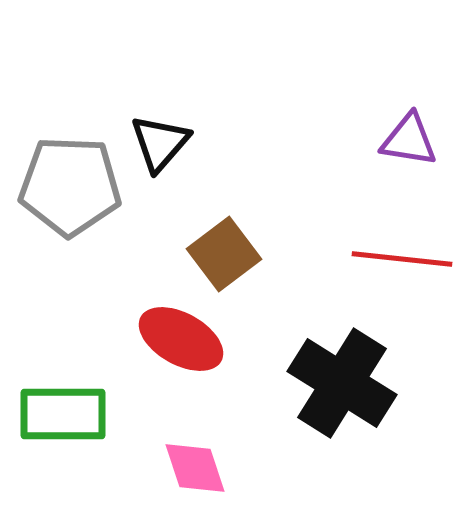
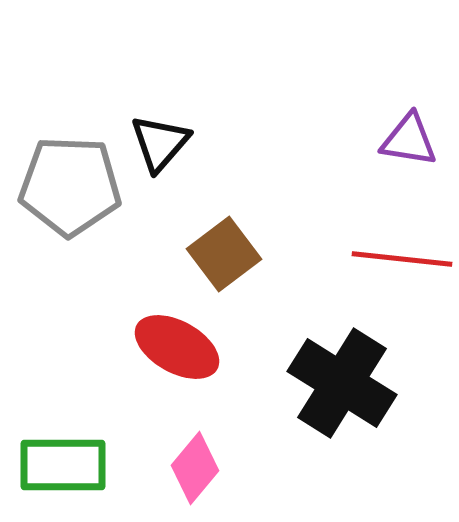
red ellipse: moved 4 px left, 8 px down
green rectangle: moved 51 px down
pink diamond: rotated 58 degrees clockwise
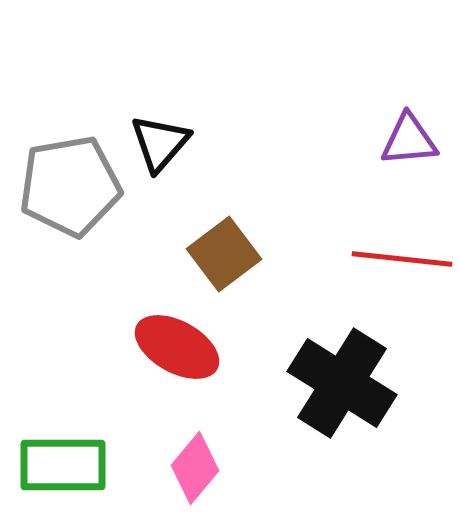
purple triangle: rotated 14 degrees counterclockwise
gray pentagon: rotated 12 degrees counterclockwise
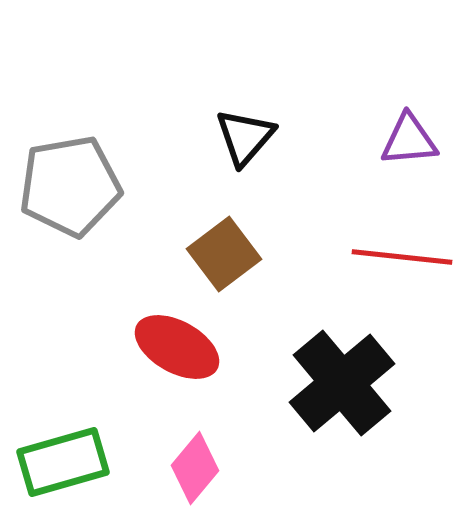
black triangle: moved 85 px right, 6 px up
red line: moved 2 px up
black cross: rotated 18 degrees clockwise
green rectangle: moved 3 px up; rotated 16 degrees counterclockwise
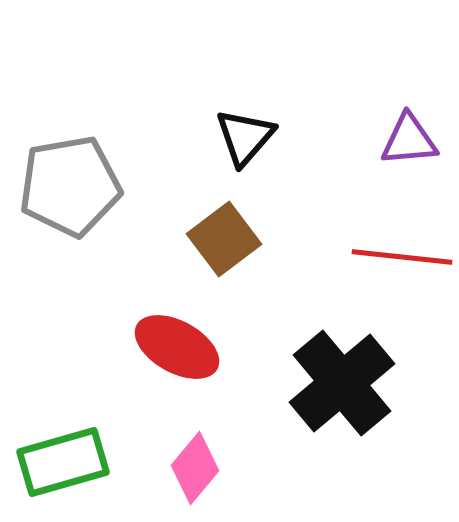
brown square: moved 15 px up
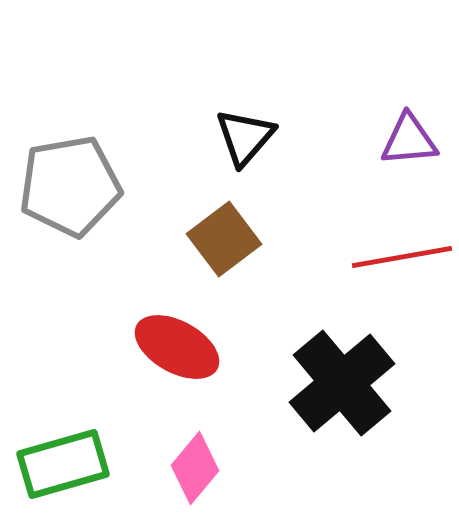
red line: rotated 16 degrees counterclockwise
green rectangle: moved 2 px down
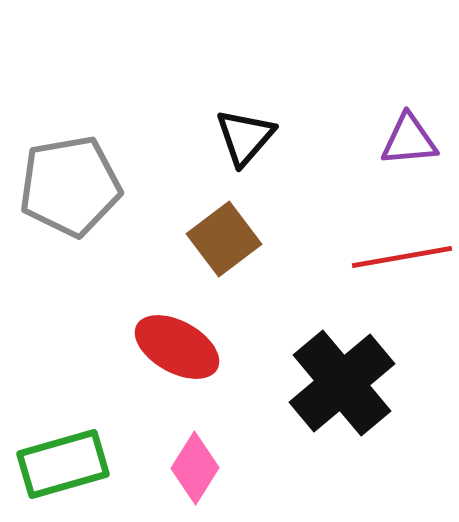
pink diamond: rotated 8 degrees counterclockwise
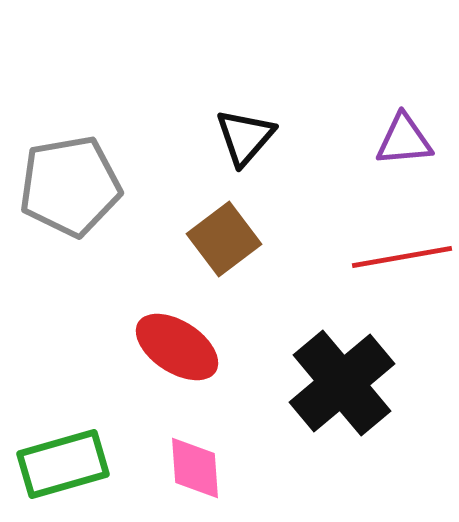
purple triangle: moved 5 px left
red ellipse: rotated 4 degrees clockwise
pink diamond: rotated 36 degrees counterclockwise
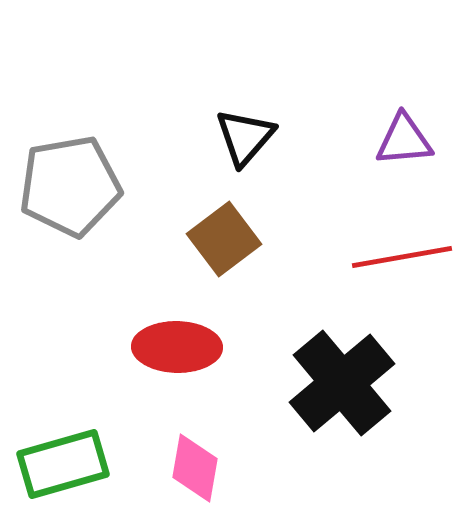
red ellipse: rotated 32 degrees counterclockwise
pink diamond: rotated 14 degrees clockwise
